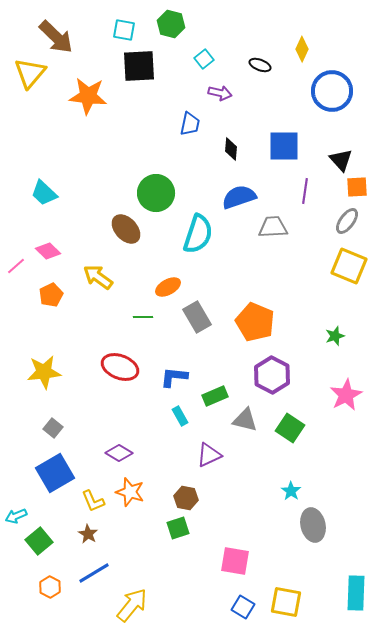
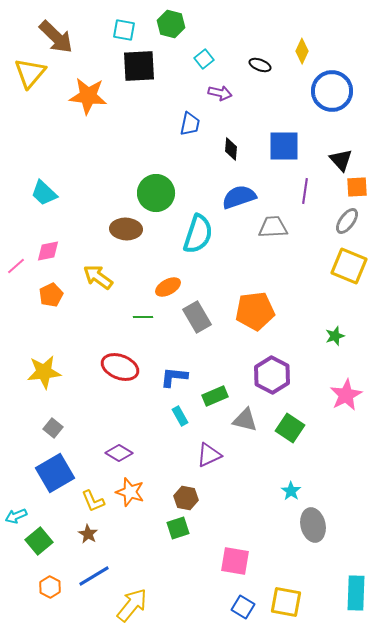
yellow diamond at (302, 49): moved 2 px down
brown ellipse at (126, 229): rotated 44 degrees counterclockwise
pink diamond at (48, 251): rotated 55 degrees counterclockwise
orange pentagon at (255, 322): moved 11 px up; rotated 30 degrees counterclockwise
blue line at (94, 573): moved 3 px down
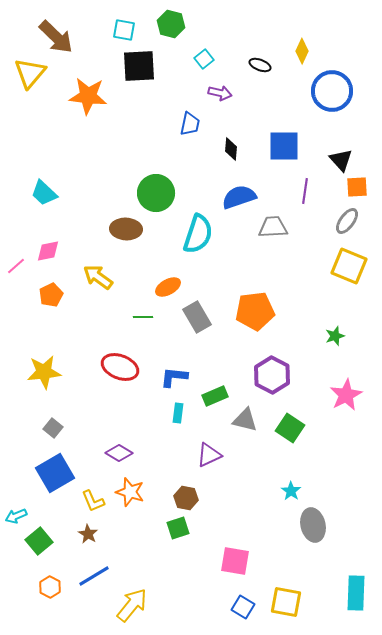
cyan rectangle at (180, 416): moved 2 px left, 3 px up; rotated 36 degrees clockwise
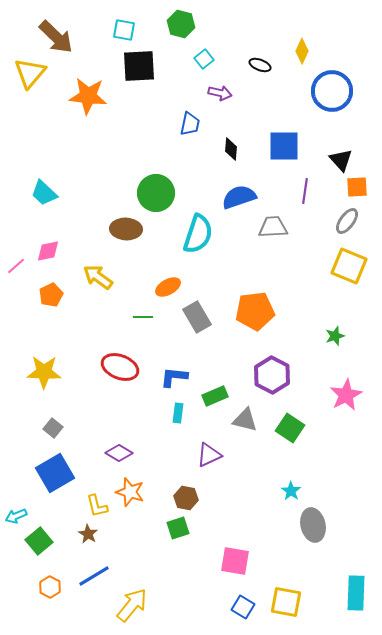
green hexagon at (171, 24): moved 10 px right
yellow star at (44, 372): rotated 8 degrees clockwise
yellow L-shape at (93, 501): moved 4 px right, 5 px down; rotated 10 degrees clockwise
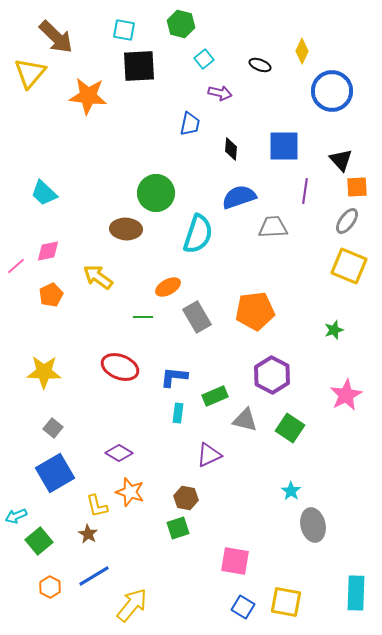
green star at (335, 336): moved 1 px left, 6 px up
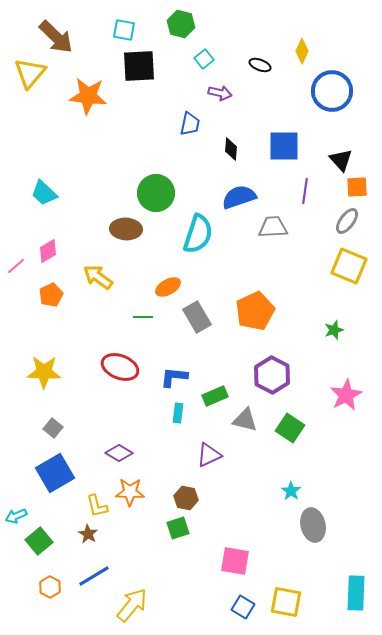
pink diamond at (48, 251): rotated 20 degrees counterclockwise
orange pentagon at (255, 311): rotated 18 degrees counterclockwise
orange star at (130, 492): rotated 16 degrees counterclockwise
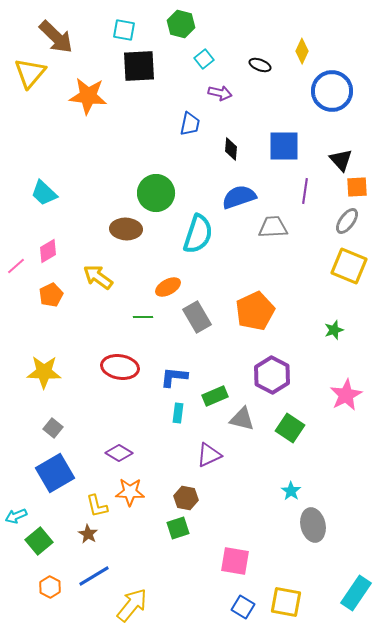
red ellipse at (120, 367): rotated 12 degrees counterclockwise
gray triangle at (245, 420): moved 3 px left, 1 px up
cyan rectangle at (356, 593): rotated 32 degrees clockwise
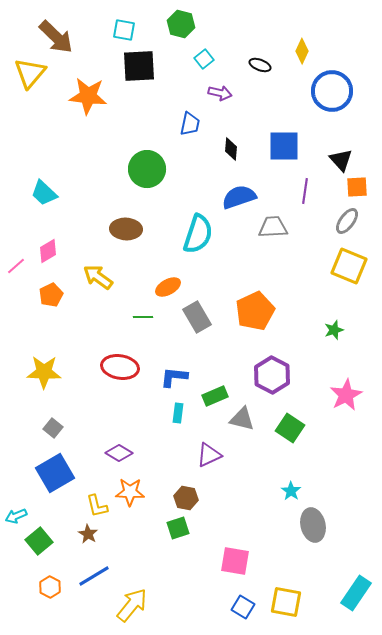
green circle at (156, 193): moved 9 px left, 24 px up
